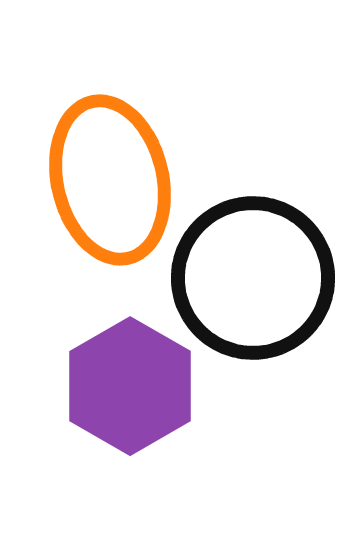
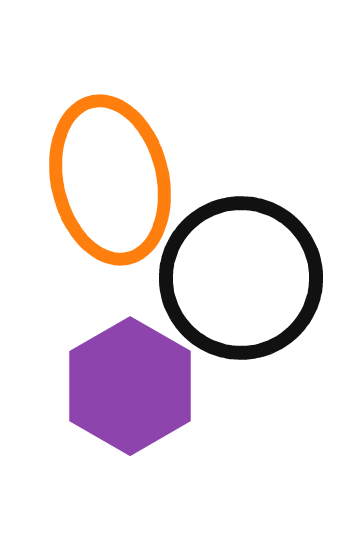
black circle: moved 12 px left
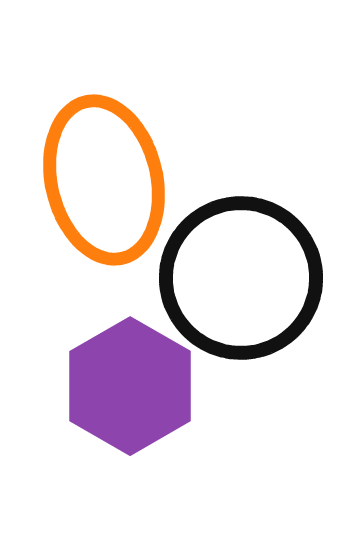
orange ellipse: moved 6 px left
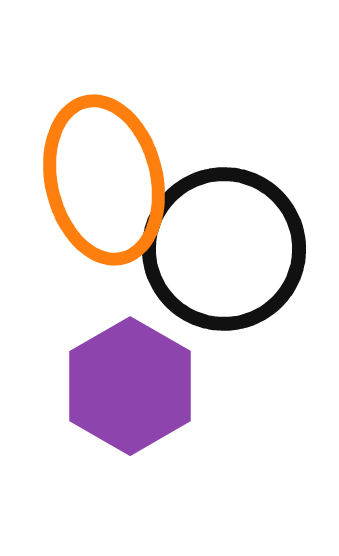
black circle: moved 17 px left, 29 px up
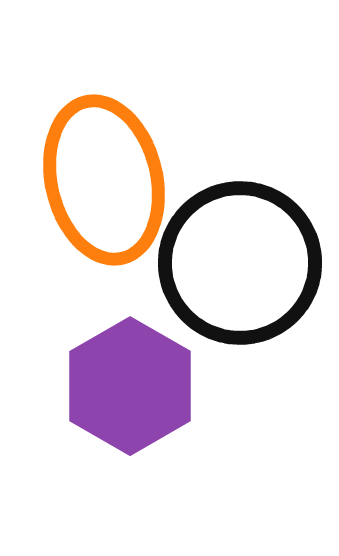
black circle: moved 16 px right, 14 px down
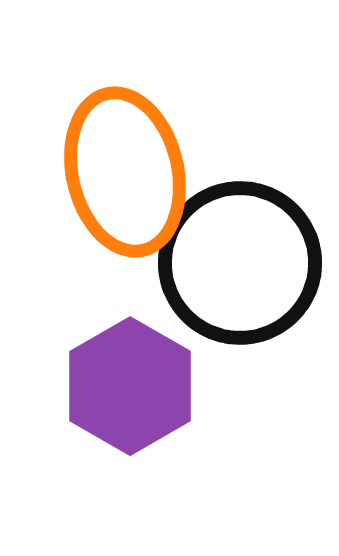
orange ellipse: moved 21 px right, 8 px up
